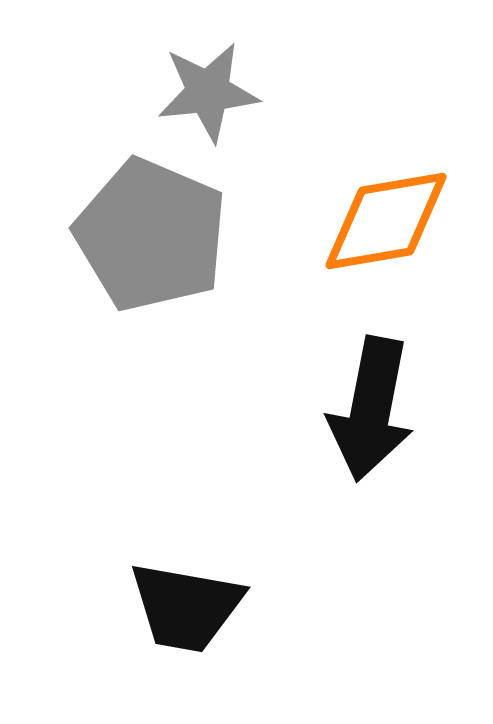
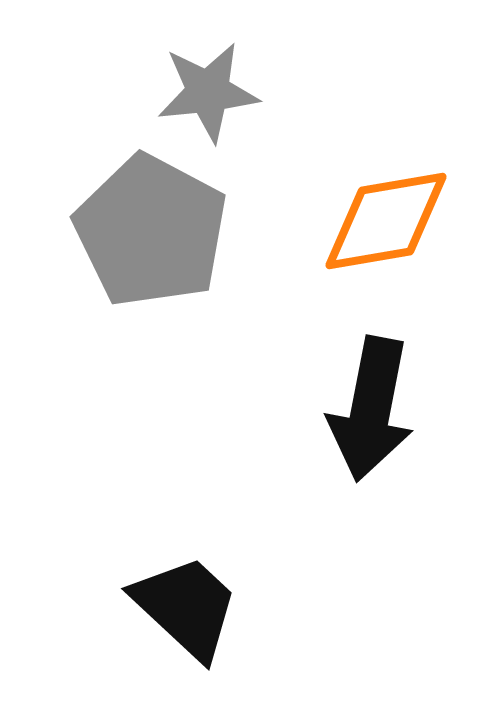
gray pentagon: moved 4 px up; rotated 5 degrees clockwise
black trapezoid: rotated 147 degrees counterclockwise
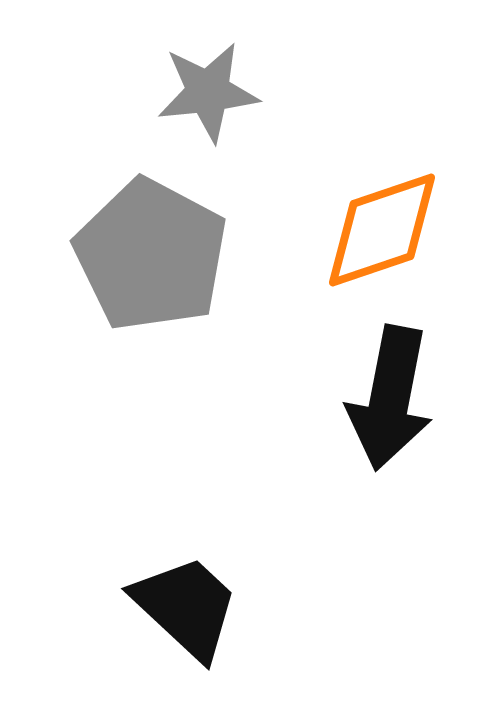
orange diamond: moved 4 px left, 9 px down; rotated 9 degrees counterclockwise
gray pentagon: moved 24 px down
black arrow: moved 19 px right, 11 px up
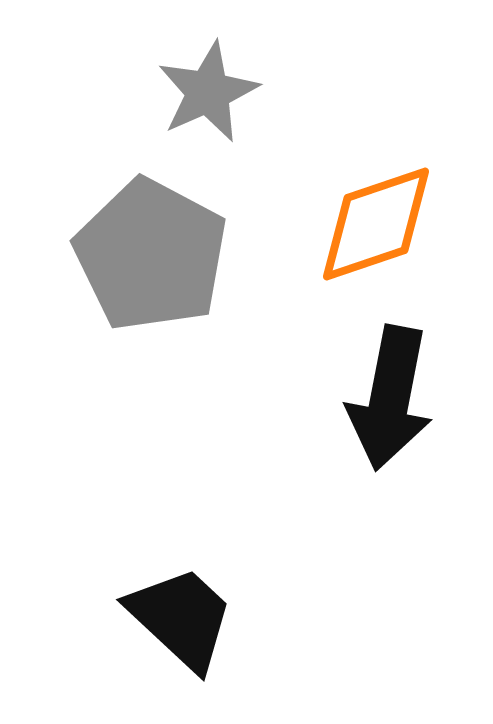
gray star: rotated 18 degrees counterclockwise
orange diamond: moved 6 px left, 6 px up
black trapezoid: moved 5 px left, 11 px down
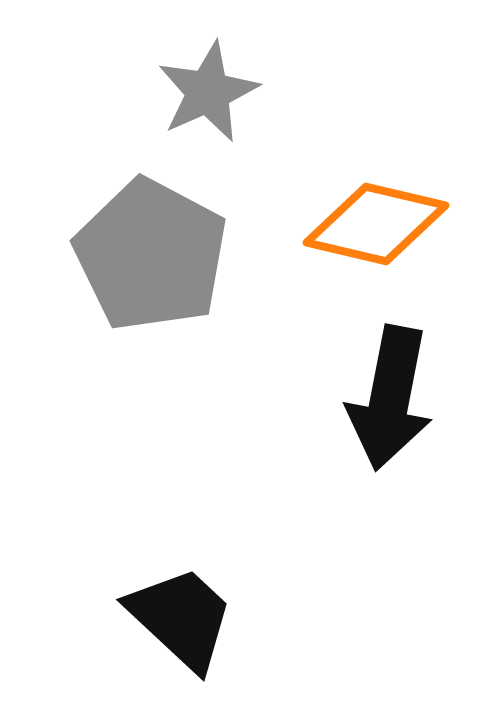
orange diamond: rotated 32 degrees clockwise
